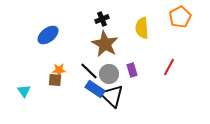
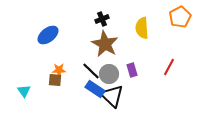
black line: moved 2 px right
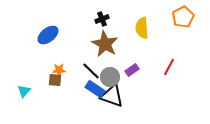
orange pentagon: moved 3 px right
purple rectangle: rotated 72 degrees clockwise
gray circle: moved 1 px right, 3 px down
cyan triangle: rotated 16 degrees clockwise
black triangle: rotated 25 degrees counterclockwise
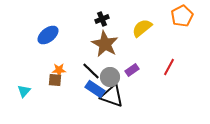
orange pentagon: moved 1 px left, 1 px up
yellow semicircle: rotated 55 degrees clockwise
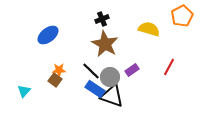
yellow semicircle: moved 7 px right, 1 px down; rotated 55 degrees clockwise
brown square: rotated 32 degrees clockwise
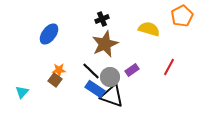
blue ellipse: moved 1 px right, 1 px up; rotated 15 degrees counterclockwise
brown star: rotated 20 degrees clockwise
cyan triangle: moved 2 px left, 1 px down
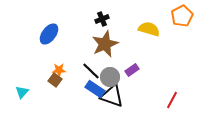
red line: moved 3 px right, 33 px down
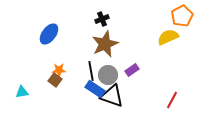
yellow semicircle: moved 19 px right, 8 px down; rotated 40 degrees counterclockwise
black line: rotated 36 degrees clockwise
gray circle: moved 2 px left, 2 px up
cyan triangle: rotated 40 degrees clockwise
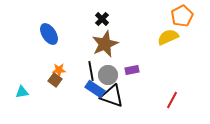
black cross: rotated 24 degrees counterclockwise
blue ellipse: rotated 70 degrees counterclockwise
purple rectangle: rotated 24 degrees clockwise
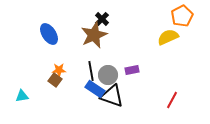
brown star: moved 11 px left, 9 px up
cyan triangle: moved 4 px down
